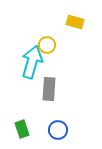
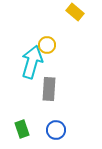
yellow rectangle: moved 10 px up; rotated 24 degrees clockwise
blue circle: moved 2 px left
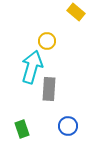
yellow rectangle: moved 1 px right
yellow circle: moved 4 px up
cyan arrow: moved 5 px down
blue circle: moved 12 px right, 4 px up
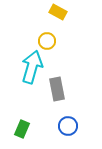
yellow rectangle: moved 18 px left; rotated 12 degrees counterclockwise
gray rectangle: moved 8 px right; rotated 15 degrees counterclockwise
green rectangle: rotated 42 degrees clockwise
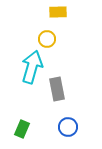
yellow rectangle: rotated 30 degrees counterclockwise
yellow circle: moved 2 px up
blue circle: moved 1 px down
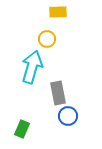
gray rectangle: moved 1 px right, 4 px down
blue circle: moved 11 px up
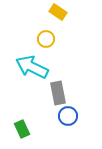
yellow rectangle: rotated 36 degrees clockwise
yellow circle: moved 1 px left
cyan arrow: rotated 80 degrees counterclockwise
green rectangle: rotated 48 degrees counterclockwise
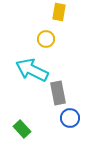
yellow rectangle: moved 1 px right; rotated 66 degrees clockwise
cyan arrow: moved 3 px down
blue circle: moved 2 px right, 2 px down
green rectangle: rotated 18 degrees counterclockwise
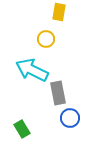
green rectangle: rotated 12 degrees clockwise
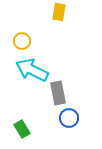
yellow circle: moved 24 px left, 2 px down
blue circle: moved 1 px left
